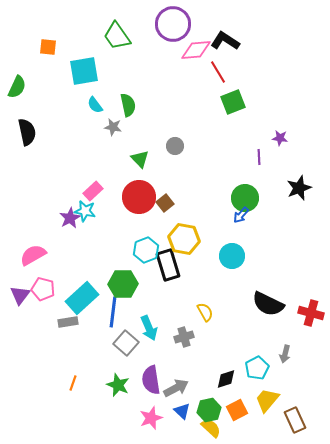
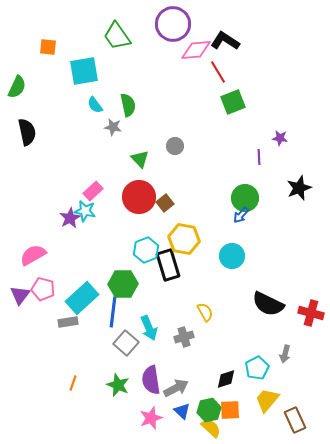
orange square at (237, 410): moved 7 px left; rotated 25 degrees clockwise
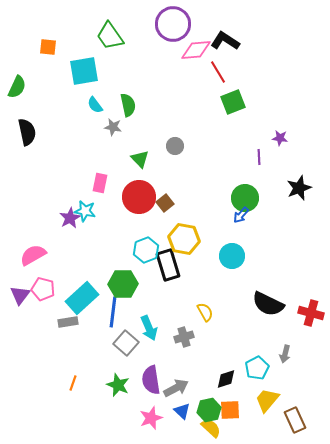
green trapezoid at (117, 36): moved 7 px left
pink rectangle at (93, 191): moved 7 px right, 8 px up; rotated 36 degrees counterclockwise
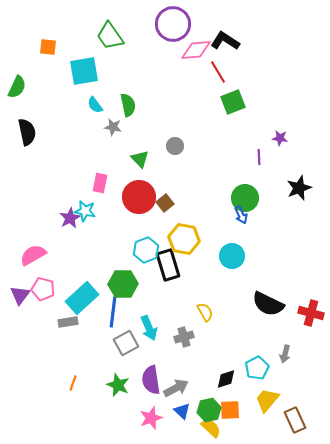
blue arrow at (241, 215): rotated 66 degrees counterclockwise
gray square at (126, 343): rotated 20 degrees clockwise
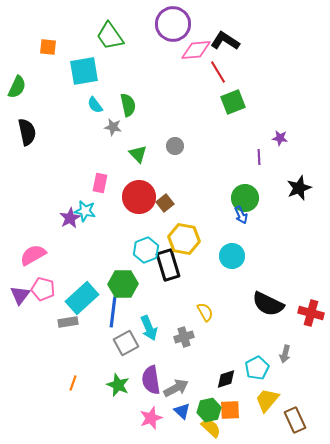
green triangle at (140, 159): moved 2 px left, 5 px up
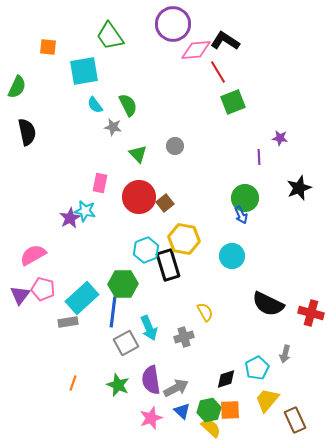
green semicircle at (128, 105): rotated 15 degrees counterclockwise
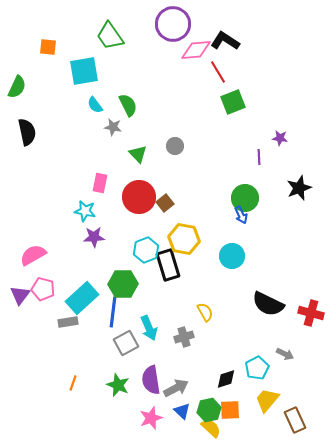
purple star at (70, 218): moved 24 px right, 19 px down; rotated 25 degrees clockwise
gray arrow at (285, 354): rotated 78 degrees counterclockwise
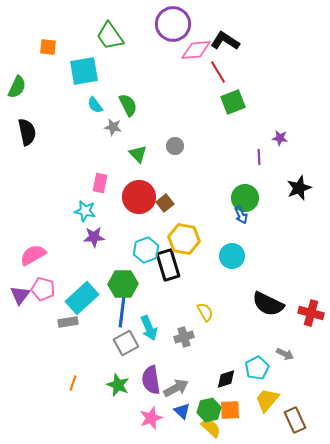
blue line at (113, 312): moved 9 px right
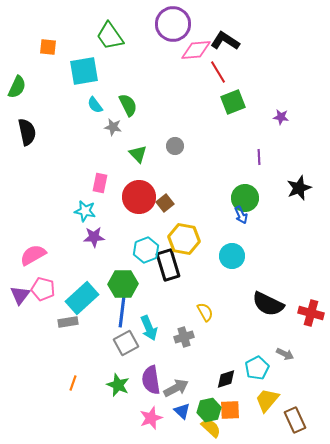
purple star at (280, 138): moved 1 px right, 21 px up
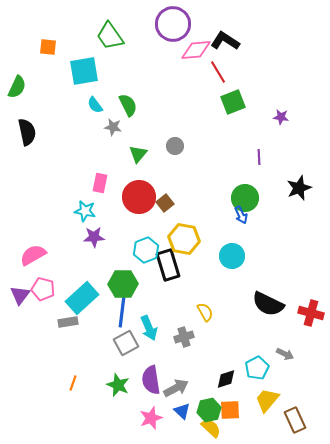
green triangle at (138, 154): rotated 24 degrees clockwise
